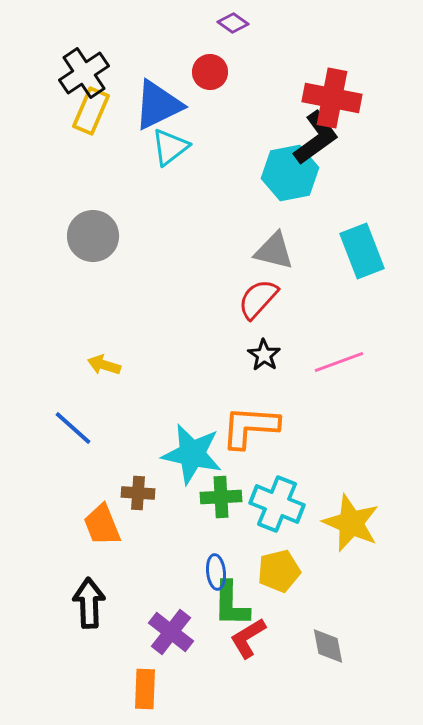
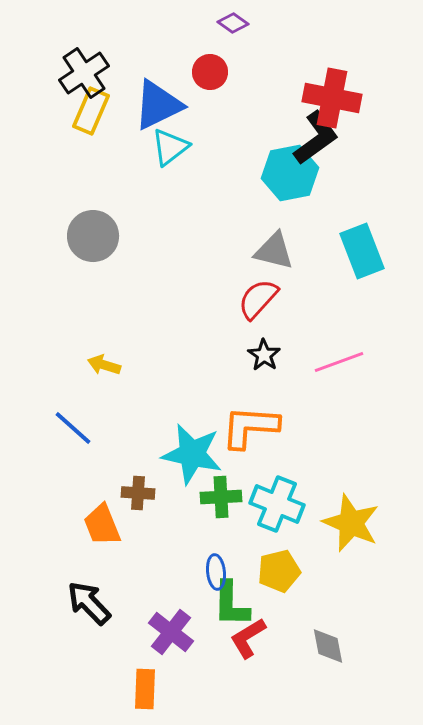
black arrow: rotated 42 degrees counterclockwise
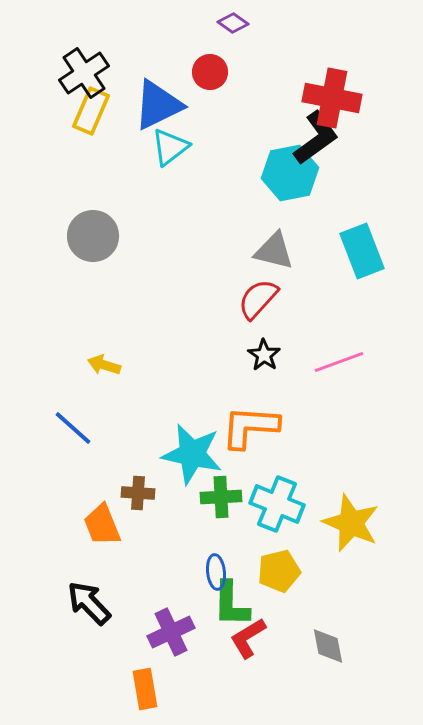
purple cross: rotated 27 degrees clockwise
orange rectangle: rotated 12 degrees counterclockwise
